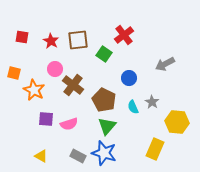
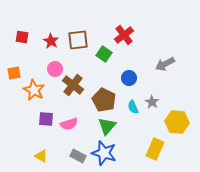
orange square: rotated 24 degrees counterclockwise
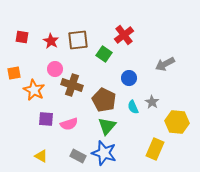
brown cross: moved 1 px left; rotated 20 degrees counterclockwise
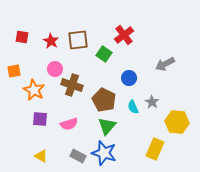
orange square: moved 2 px up
purple square: moved 6 px left
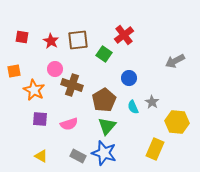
gray arrow: moved 10 px right, 3 px up
brown pentagon: rotated 15 degrees clockwise
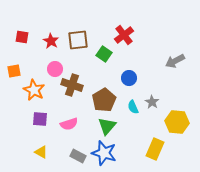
yellow triangle: moved 4 px up
